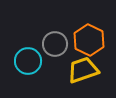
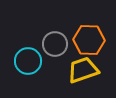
orange hexagon: rotated 24 degrees counterclockwise
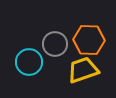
cyan circle: moved 1 px right, 1 px down
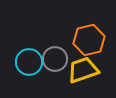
orange hexagon: rotated 16 degrees counterclockwise
gray circle: moved 15 px down
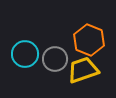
orange hexagon: rotated 24 degrees counterclockwise
cyan circle: moved 4 px left, 8 px up
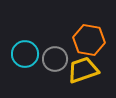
orange hexagon: rotated 12 degrees counterclockwise
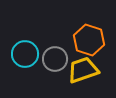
orange hexagon: rotated 8 degrees clockwise
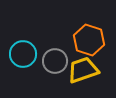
cyan circle: moved 2 px left
gray circle: moved 2 px down
